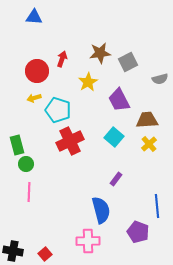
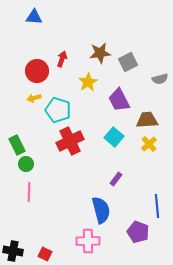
green rectangle: rotated 12 degrees counterclockwise
red square: rotated 24 degrees counterclockwise
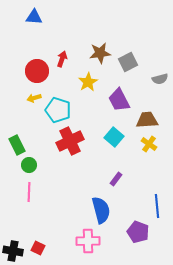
yellow cross: rotated 14 degrees counterclockwise
green circle: moved 3 px right, 1 px down
red square: moved 7 px left, 6 px up
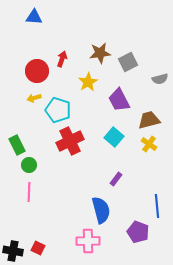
brown trapezoid: moved 2 px right; rotated 10 degrees counterclockwise
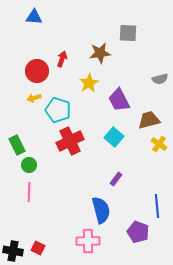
gray square: moved 29 px up; rotated 30 degrees clockwise
yellow star: moved 1 px right, 1 px down
yellow cross: moved 10 px right
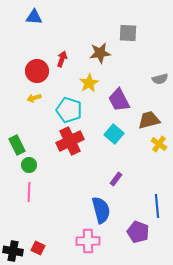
cyan pentagon: moved 11 px right
cyan square: moved 3 px up
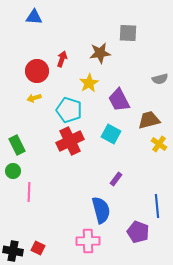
cyan square: moved 3 px left; rotated 12 degrees counterclockwise
green circle: moved 16 px left, 6 px down
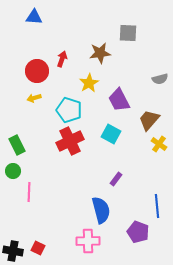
brown trapezoid: rotated 35 degrees counterclockwise
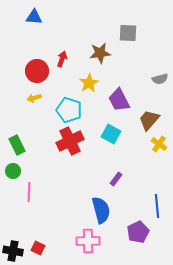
purple pentagon: rotated 25 degrees clockwise
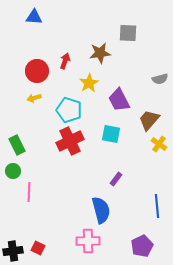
red arrow: moved 3 px right, 2 px down
cyan square: rotated 18 degrees counterclockwise
purple pentagon: moved 4 px right, 14 px down
black cross: rotated 18 degrees counterclockwise
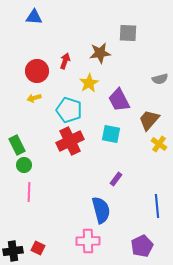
green circle: moved 11 px right, 6 px up
